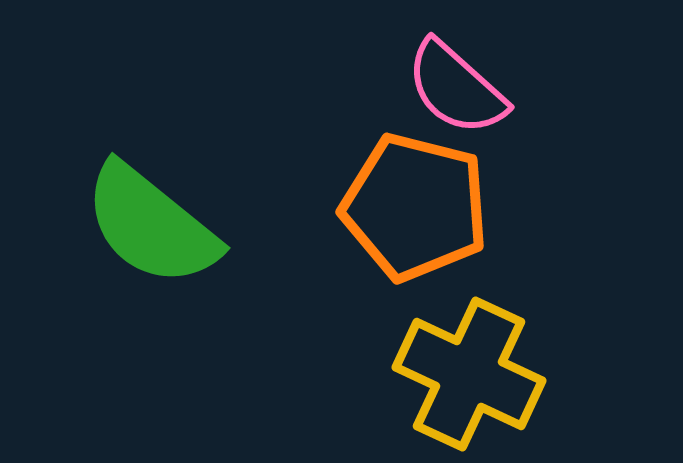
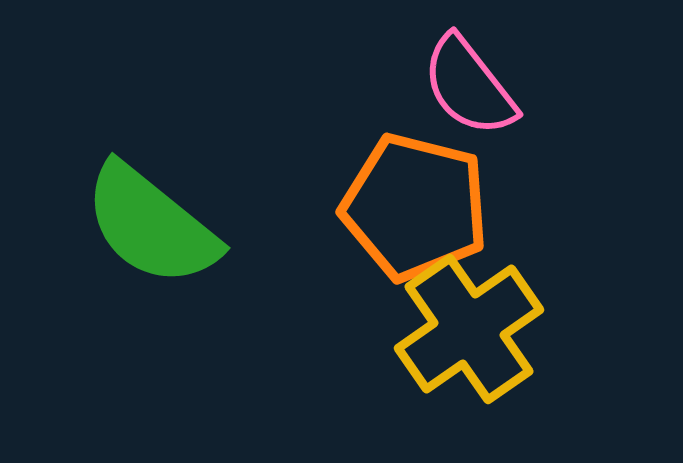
pink semicircle: moved 13 px right, 2 px up; rotated 10 degrees clockwise
yellow cross: moved 45 px up; rotated 30 degrees clockwise
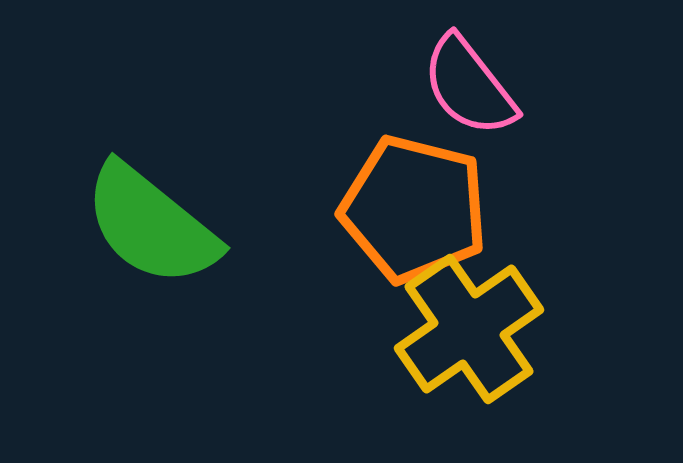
orange pentagon: moved 1 px left, 2 px down
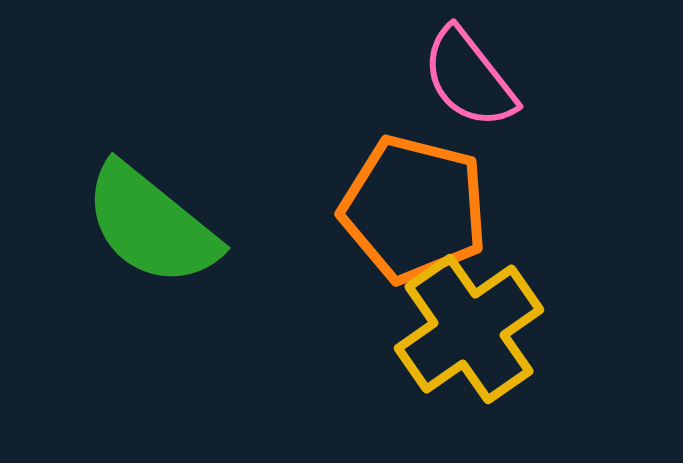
pink semicircle: moved 8 px up
